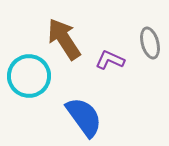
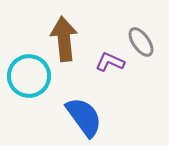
brown arrow: rotated 27 degrees clockwise
gray ellipse: moved 9 px left, 1 px up; rotated 20 degrees counterclockwise
purple L-shape: moved 2 px down
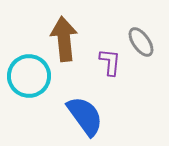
purple L-shape: rotated 72 degrees clockwise
blue semicircle: moved 1 px right, 1 px up
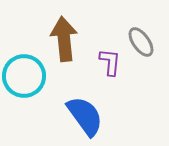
cyan circle: moved 5 px left
